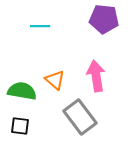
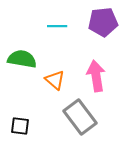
purple pentagon: moved 1 px left, 3 px down; rotated 12 degrees counterclockwise
cyan line: moved 17 px right
green semicircle: moved 32 px up
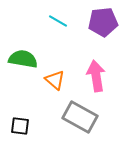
cyan line: moved 1 px right, 5 px up; rotated 30 degrees clockwise
green semicircle: moved 1 px right
gray rectangle: rotated 24 degrees counterclockwise
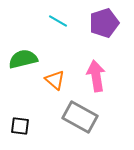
purple pentagon: moved 1 px right, 1 px down; rotated 12 degrees counterclockwise
green semicircle: rotated 24 degrees counterclockwise
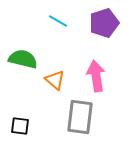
green semicircle: rotated 28 degrees clockwise
gray rectangle: rotated 68 degrees clockwise
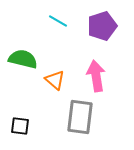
purple pentagon: moved 2 px left, 3 px down
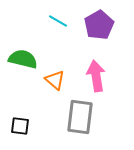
purple pentagon: moved 3 px left, 1 px up; rotated 12 degrees counterclockwise
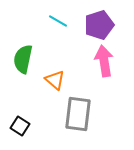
purple pentagon: rotated 12 degrees clockwise
green semicircle: rotated 92 degrees counterclockwise
pink arrow: moved 8 px right, 15 px up
gray rectangle: moved 2 px left, 3 px up
black square: rotated 24 degrees clockwise
